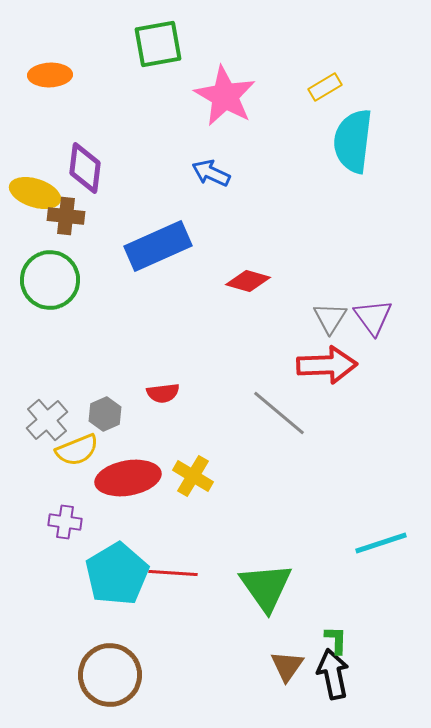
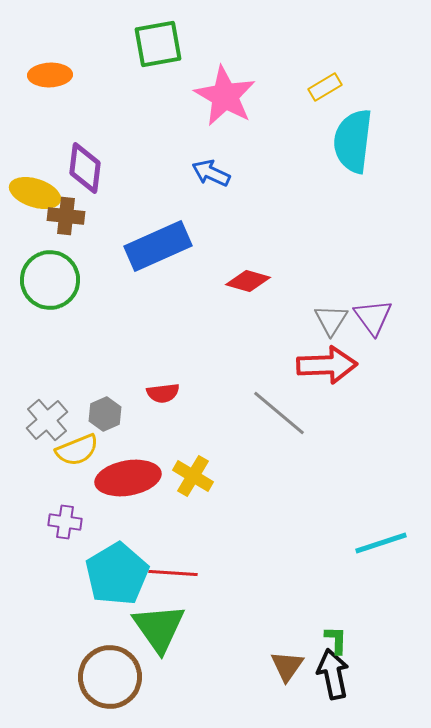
gray triangle: moved 1 px right, 2 px down
green triangle: moved 107 px left, 41 px down
brown circle: moved 2 px down
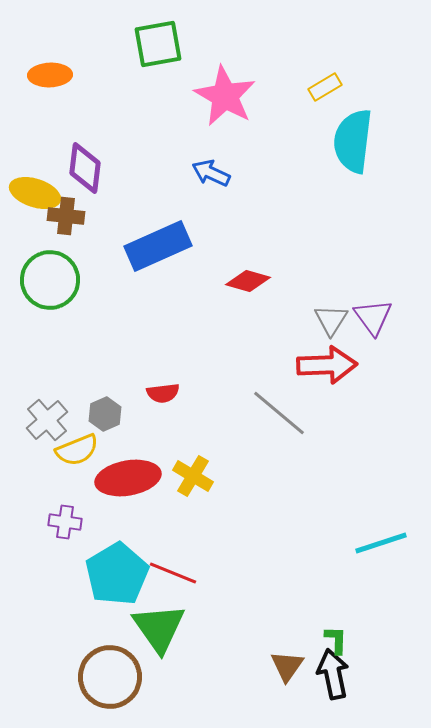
red line: rotated 18 degrees clockwise
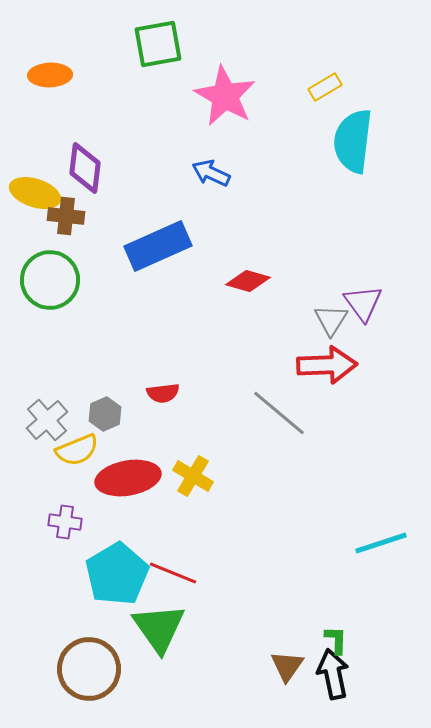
purple triangle: moved 10 px left, 14 px up
brown circle: moved 21 px left, 8 px up
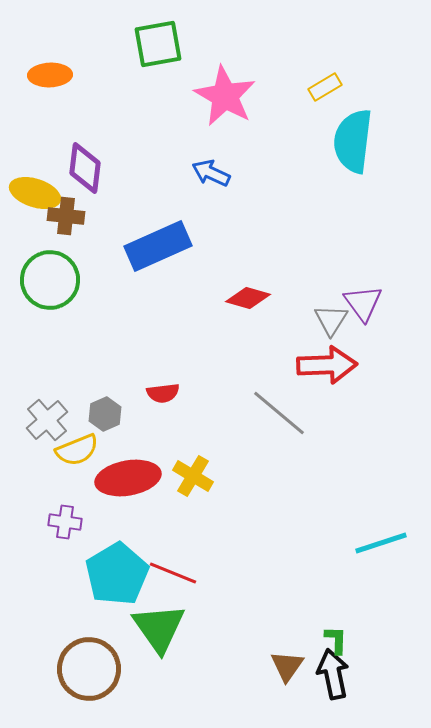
red diamond: moved 17 px down
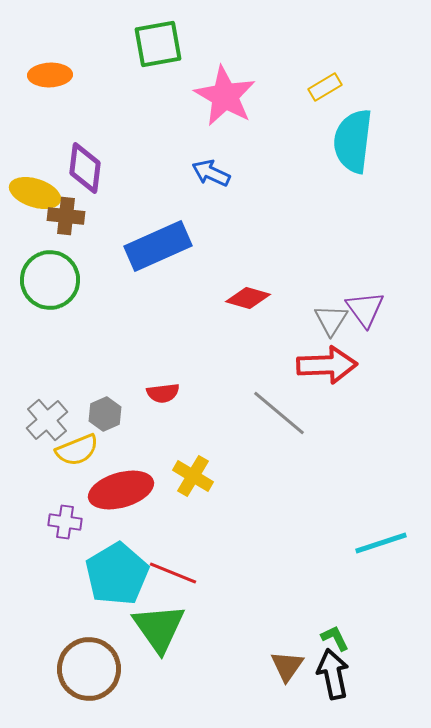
purple triangle: moved 2 px right, 6 px down
red ellipse: moved 7 px left, 12 px down; rotated 6 degrees counterclockwise
green L-shape: moved 1 px left, 2 px up; rotated 28 degrees counterclockwise
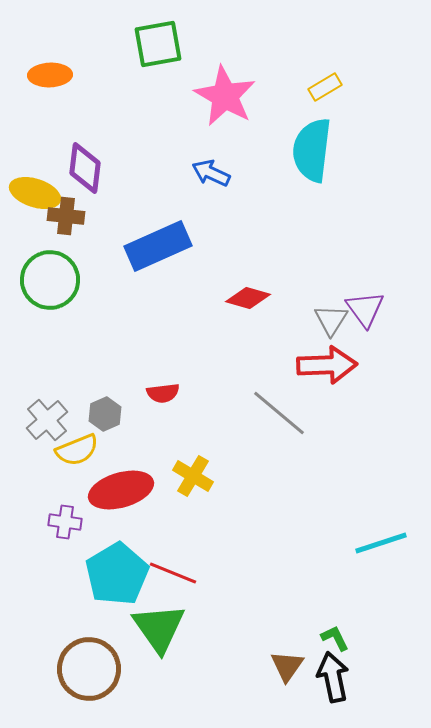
cyan semicircle: moved 41 px left, 9 px down
black arrow: moved 3 px down
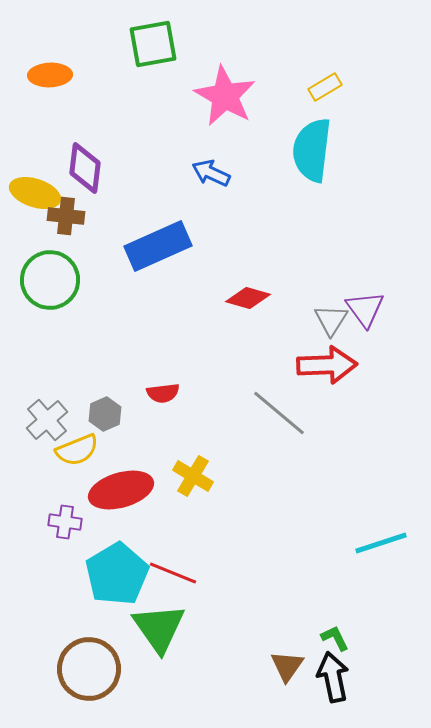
green square: moved 5 px left
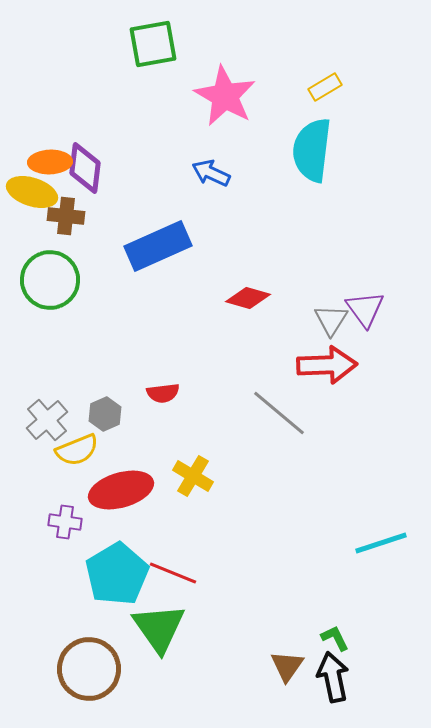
orange ellipse: moved 87 px down
yellow ellipse: moved 3 px left, 1 px up
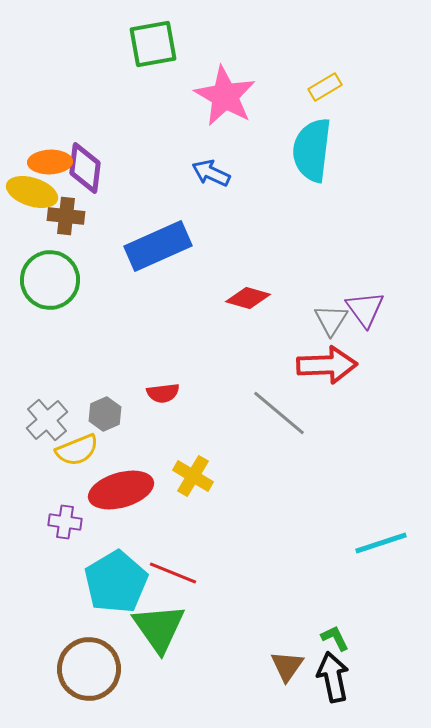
cyan pentagon: moved 1 px left, 8 px down
